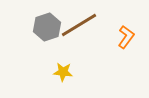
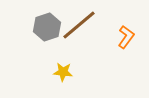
brown line: rotated 9 degrees counterclockwise
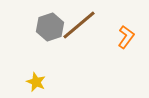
gray hexagon: moved 3 px right
yellow star: moved 27 px left, 10 px down; rotated 18 degrees clockwise
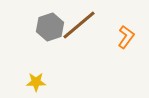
yellow star: rotated 24 degrees counterclockwise
